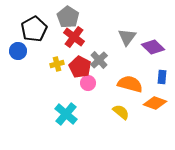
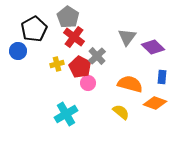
gray cross: moved 2 px left, 4 px up
cyan cross: rotated 20 degrees clockwise
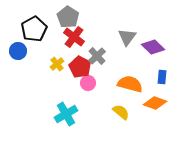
yellow cross: rotated 24 degrees counterclockwise
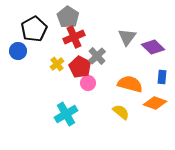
red cross: rotated 30 degrees clockwise
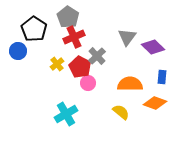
black pentagon: rotated 10 degrees counterclockwise
orange semicircle: rotated 15 degrees counterclockwise
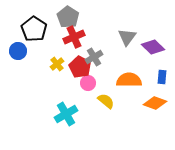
gray cross: moved 3 px left, 1 px down; rotated 12 degrees clockwise
orange semicircle: moved 1 px left, 4 px up
yellow semicircle: moved 15 px left, 11 px up
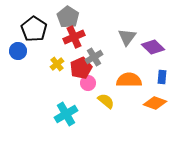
red pentagon: moved 1 px right, 1 px down; rotated 20 degrees clockwise
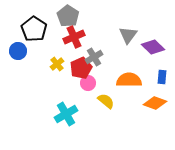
gray pentagon: moved 1 px up
gray triangle: moved 1 px right, 2 px up
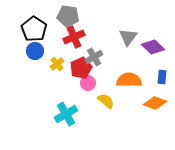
gray pentagon: rotated 25 degrees counterclockwise
gray triangle: moved 2 px down
blue circle: moved 17 px right
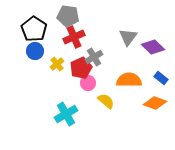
blue rectangle: moved 1 px left, 1 px down; rotated 56 degrees counterclockwise
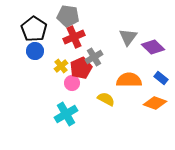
yellow cross: moved 4 px right, 2 px down
pink circle: moved 16 px left
yellow semicircle: moved 2 px up; rotated 12 degrees counterclockwise
